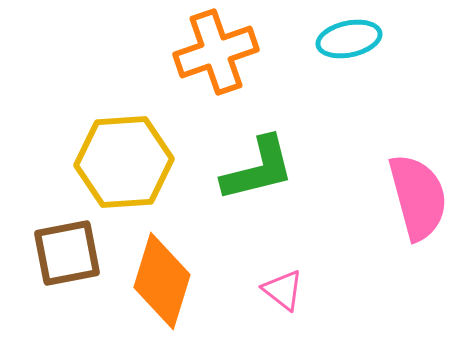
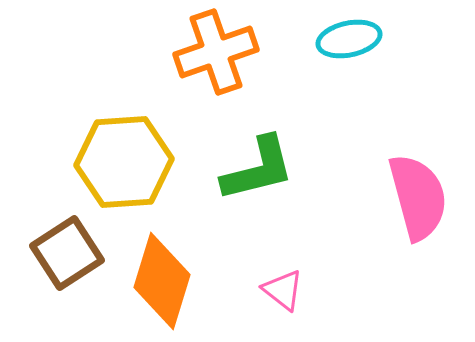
brown square: rotated 22 degrees counterclockwise
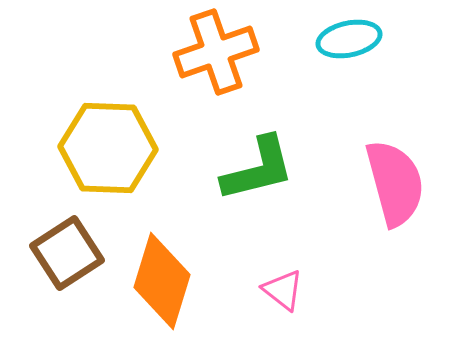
yellow hexagon: moved 16 px left, 14 px up; rotated 6 degrees clockwise
pink semicircle: moved 23 px left, 14 px up
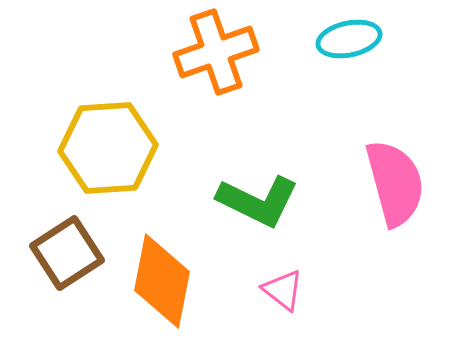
yellow hexagon: rotated 6 degrees counterclockwise
green L-shape: moved 32 px down; rotated 40 degrees clockwise
orange diamond: rotated 6 degrees counterclockwise
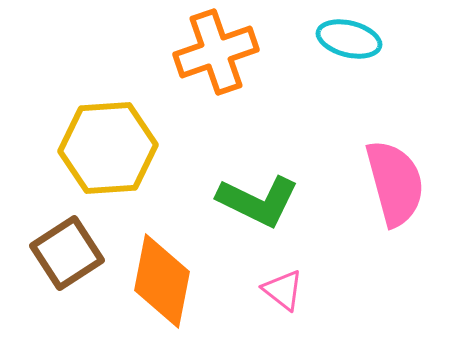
cyan ellipse: rotated 26 degrees clockwise
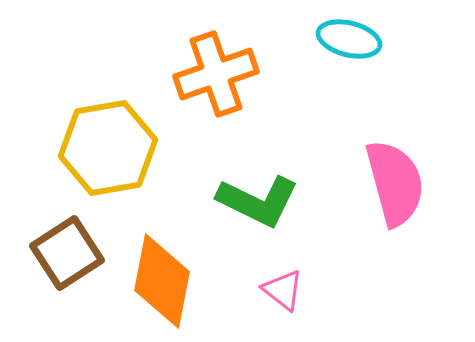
orange cross: moved 22 px down
yellow hexagon: rotated 6 degrees counterclockwise
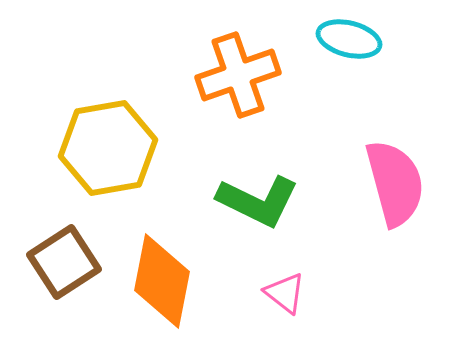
orange cross: moved 22 px right, 1 px down
brown square: moved 3 px left, 9 px down
pink triangle: moved 2 px right, 3 px down
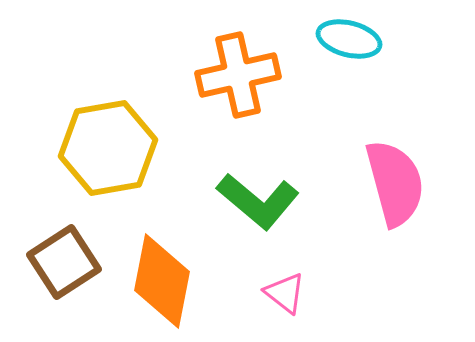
orange cross: rotated 6 degrees clockwise
green L-shape: rotated 14 degrees clockwise
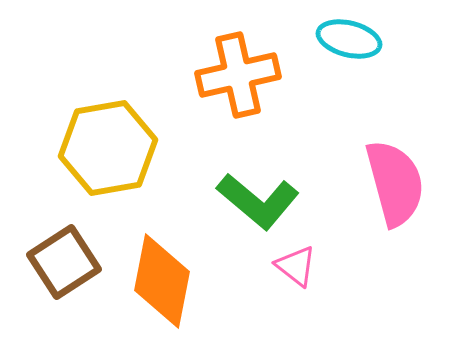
pink triangle: moved 11 px right, 27 px up
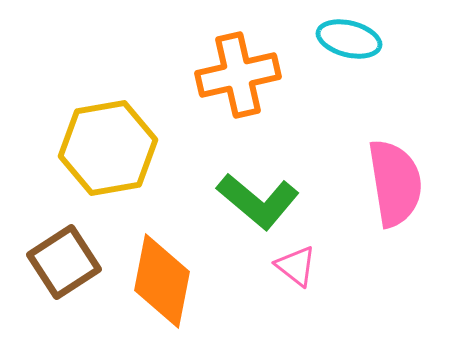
pink semicircle: rotated 6 degrees clockwise
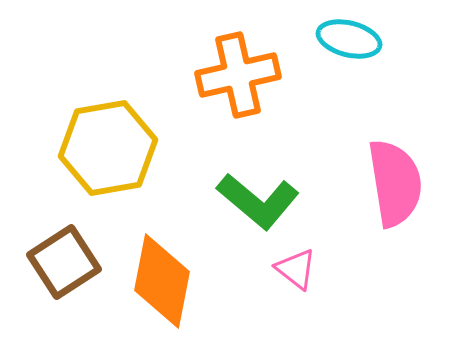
pink triangle: moved 3 px down
